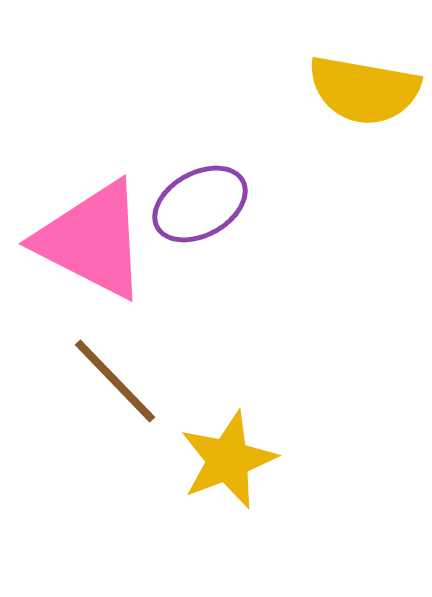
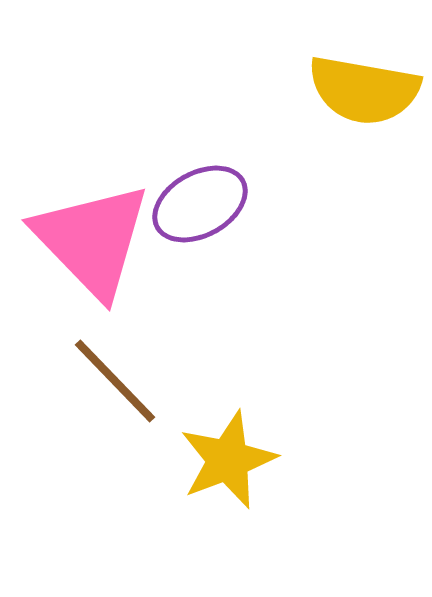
pink triangle: rotated 19 degrees clockwise
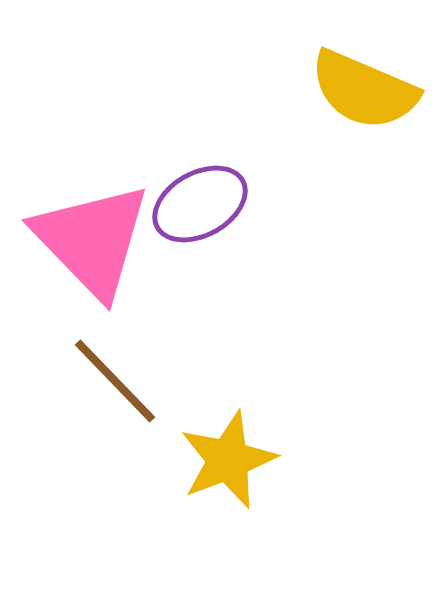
yellow semicircle: rotated 13 degrees clockwise
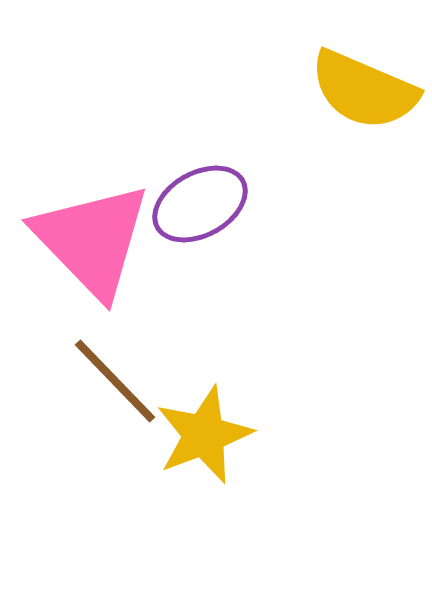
yellow star: moved 24 px left, 25 px up
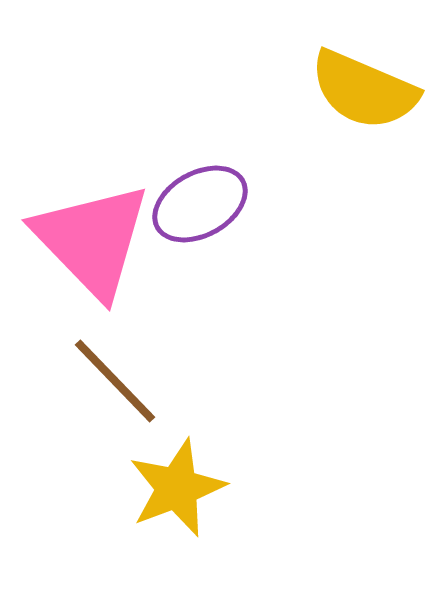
yellow star: moved 27 px left, 53 px down
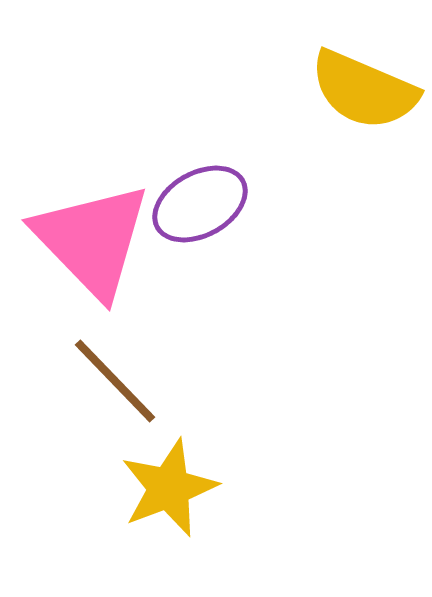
yellow star: moved 8 px left
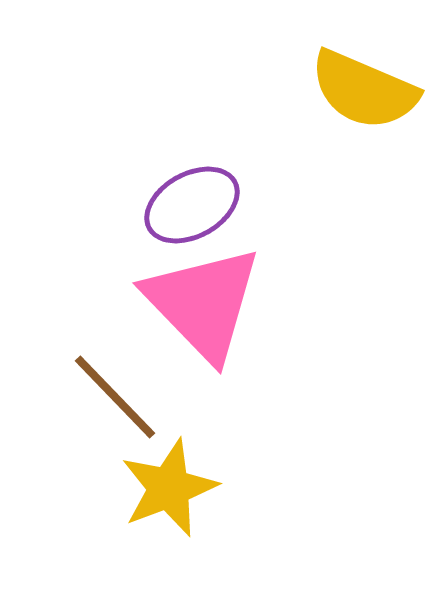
purple ellipse: moved 8 px left, 1 px down
pink triangle: moved 111 px right, 63 px down
brown line: moved 16 px down
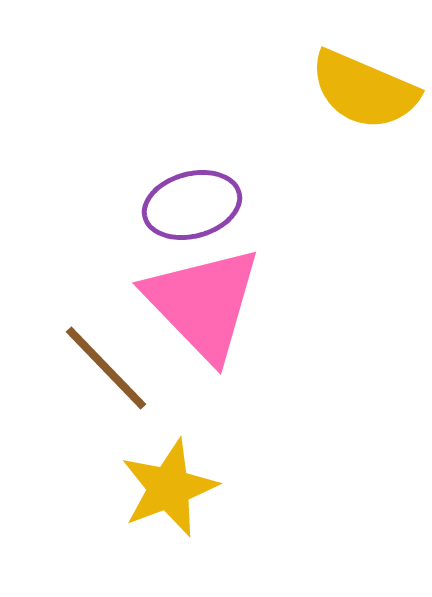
purple ellipse: rotated 14 degrees clockwise
brown line: moved 9 px left, 29 px up
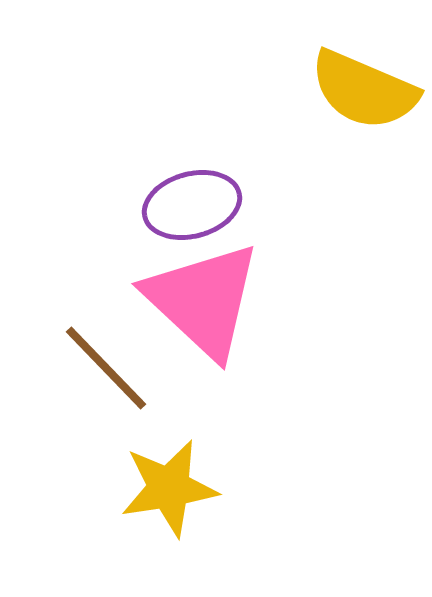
pink triangle: moved 3 px up; rotated 3 degrees counterclockwise
yellow star: rotated 12 degrees clockwise
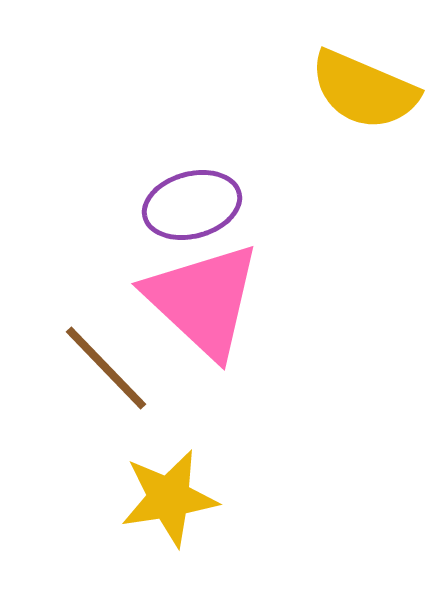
yellow star: moved 10 px down
